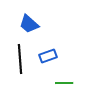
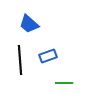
black line: moved 1 px down
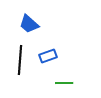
black line: rotated 8 degrees clockwise
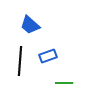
blue trapezoid: moved 1 px right, 1 px down
black line: moved 1 px down
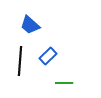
blue rectangle: rotated 24 degrees counterclockwise
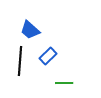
blue trapezoid: moved 5 px down
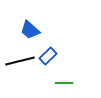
black line: rotated 72 degrees clockwise
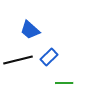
blue rectangle: moved 1 px right, 1 px down
black line: moved 2 px left, 1 px up
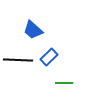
blue trapezoid: moved 3 px right
black line: rotated 16 degrees clockwise
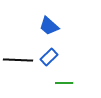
blue trapezoid: moved 16 px right, 4 px up
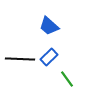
black line: moved 2 px right, 1 px up
green line: moved 3 px right, 4 px up; rotated 54 degrees clockwise
